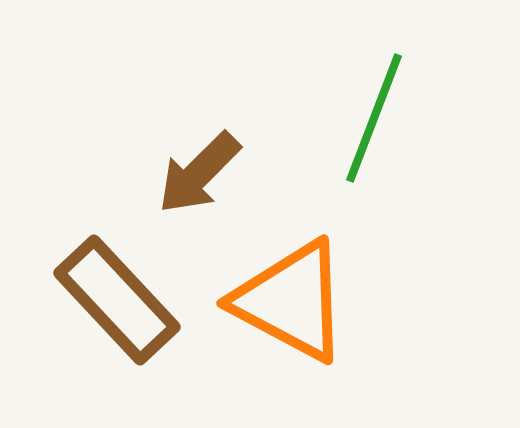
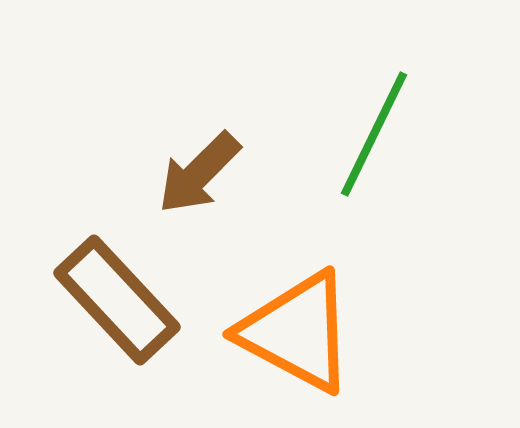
green line: moved 16 px down; rotated 5 degrees clockwise
orange triangle: moved 6 px right, 31 px down
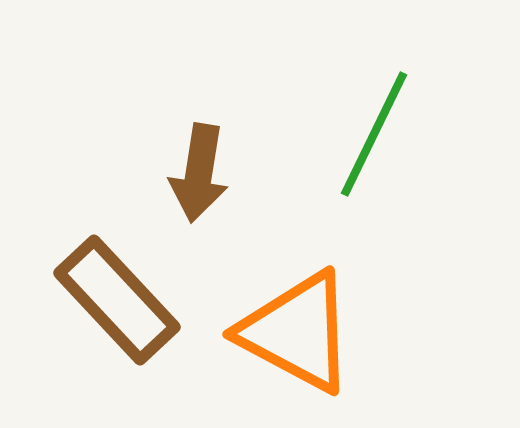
brown arrow: rotated 36 degrees counterclockwise
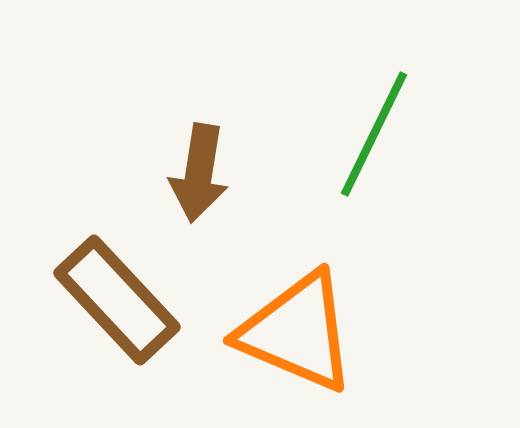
orange triangle: rotated 5 degrees counterclockwise
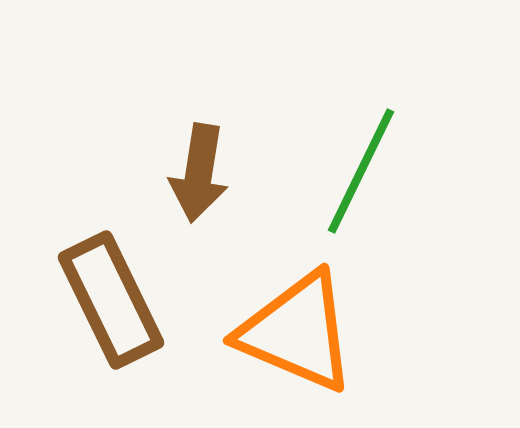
green line: moved 13 px left, 37 px down
brown rectangle: moved 6 px left; rotated 17 degrees clockwise
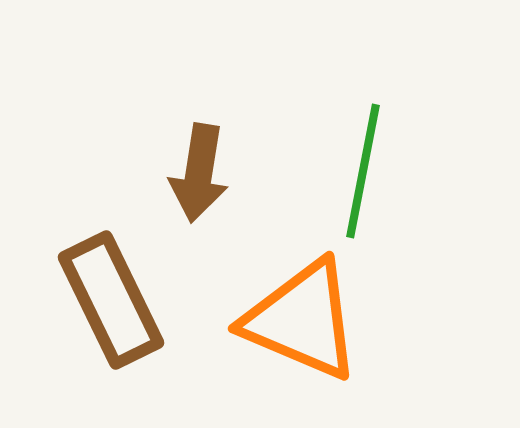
green line: moved 2 px right; rotated 15 degrees counterclockwise
orange triangle: moved 5 px right, 12 px up
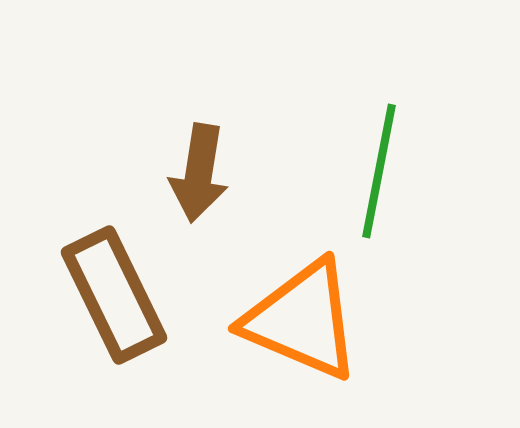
green line: moved 16 px right
brown rectangle: moved 3 px right, 5 px up
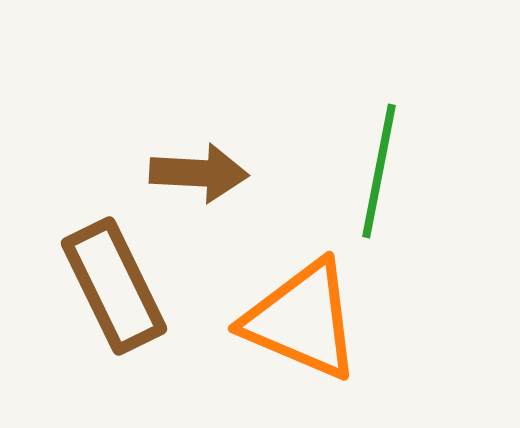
brown arrow: rotated 96 degrees counterclockwise
brown rectangle: moved 9 px up
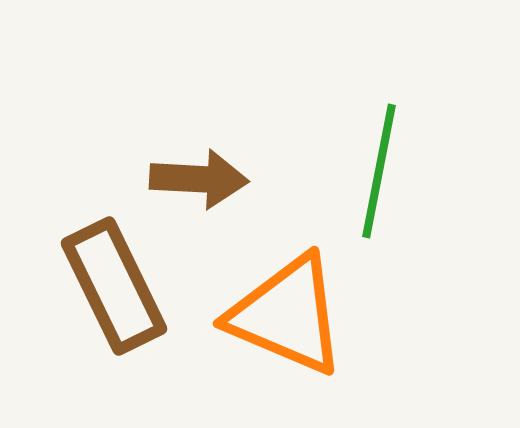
brown arrow: moved 6 px down
orange triangle: moved 15 px left, 5 px up
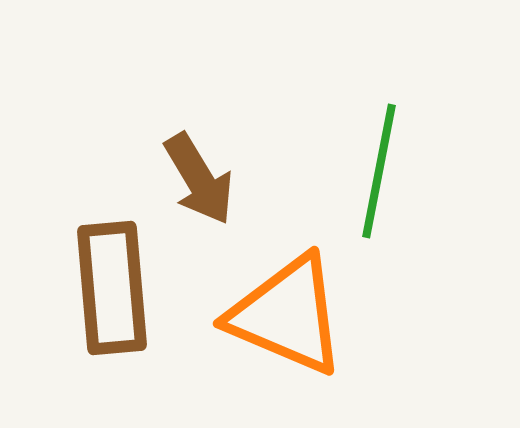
brown arrow: rotated 56 degrees clockwise
brown rectangle: moved 2 px left, 2 px down; rotated 21 degrees clockwise
